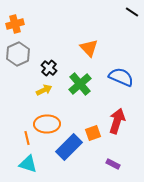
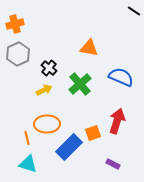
black line: moved 2 px right, 1 px up
orange triangle: rotated 36 degrees counterclockwise
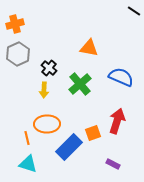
yellow arrow: rotated 119 degrees clockwise
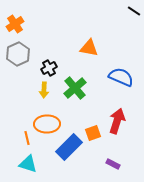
orange cross: rotated 18 degrees counterclockwise
black cross: rotated 21 degrees clockwise
green cross: moved 5 px left, 4 px down
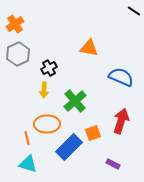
green cross: moved 13 px down
red arrow: moved 4 px right
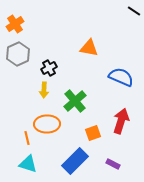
blue rectangle: moved 6 px right, 14 px down
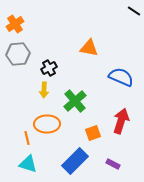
gray hexagon: rotated 20 degrees clockwise
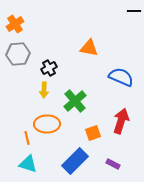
black line: rotated 32 degrees counterclockwise
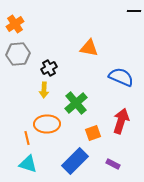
green cross: moved 1 px right, 2 px down
